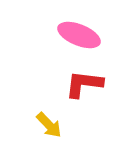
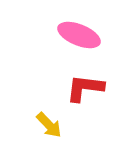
red L-shape: moved 1 px right, 4 px down
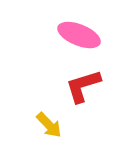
red L-shape: moved 2 px left, 2 px up; rotated 24 degrees counterclockwise
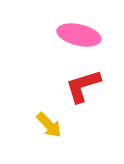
pink ellipse: rotated 9 degrees counterclockwise
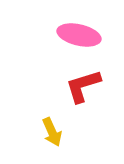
yellow arrow: moved 3 px right, 7 px down; rotated 20 degrees clockwise
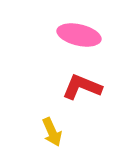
red L-shape: moved 1 px left, 1 px down; rotated 39 degrees clockwise
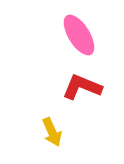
pink ellipse: rotated 45 degrees clockwise
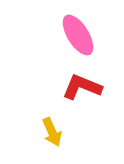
pink ellipse: moved 1 px left
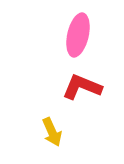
pink ellipse: rotated 45 degrees clockwise
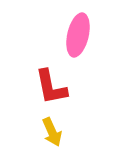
red L-shape: moved 31 px left; rotated 123 degrees counterclockwise
